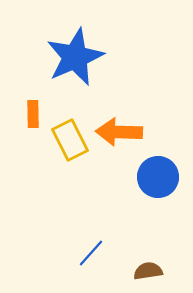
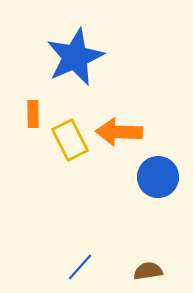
blue line: moved 11 px left, 14 px down
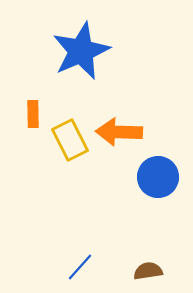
blue star: moved 6 px right, 6 px up
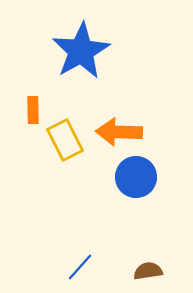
blue star: rotated 6 degrees counterclockwise
orange rectangle: moved 4 px up
yellow rectangle: moved 5 px left
blue circle: moved 22 px left
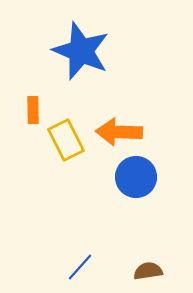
blue star: rotated 20 degrees counterclockwise
yellow rectangle: moved 1 px right
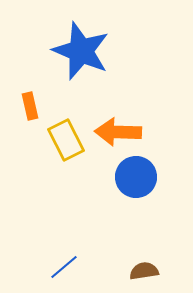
orange rectangle: moved 3 px left, 4 px up; rotated 12 degrees counterclockwise
orange arrow: moved 1 px left
blue line: moved 16 px left; rotated 8 degrees clockwise
brown semicircle: moved 4 px left
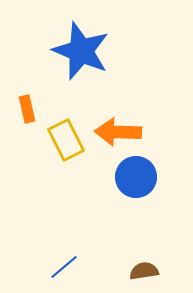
orange rectangle: moved 3 px left, 3 px down
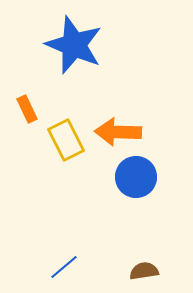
blue star: moved 7 px left, 6 px up
orange rectangle: rotated 12 degrees counterclockwise
